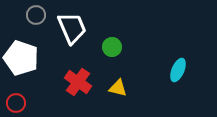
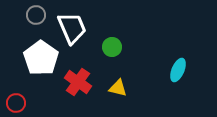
white pentagon: moved 20 px right; rotated 16 degrees clockwise
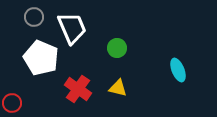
gray circle: moved 2 px left, 2 px down
green circle: moved 5 px right, 1 px down
white pentagon: rotated 12 degrees counterclockwise
cyan ellipse: rotated 45 degrees counterclockwise
red cross: moved 7 px down
red circle: moved 4 px left
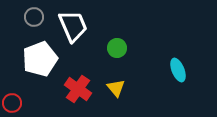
white trapezoid: moved 1 px right, 2 px up
white pentagon: moved 1 px left, 1 px down; rotated 28 degrees clockwise
yellow triangle: moved 2 px left; rotated 36 degrees clockwise
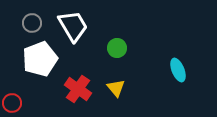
gray circle: moved 2 px left, 6 px down
white trapezoid: rotated 8 degrees counterclockwise
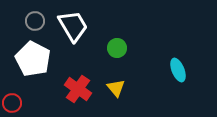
gray circle: moved 3 px right, 2 px up
white pentagon: moved 7 px left; rotated 24 degrees counterclockwise
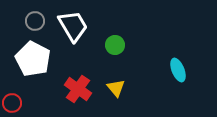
green circle: moved 2 px left, 3 px up
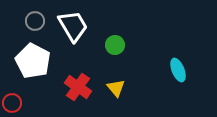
white pentagon: moved 2 px down
red cross: moved 2 px up
